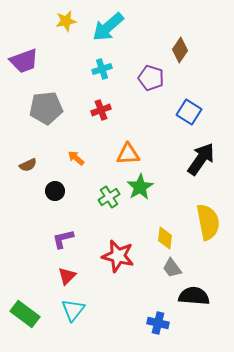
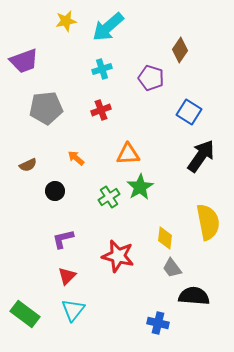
black arrow: moved 3 px up
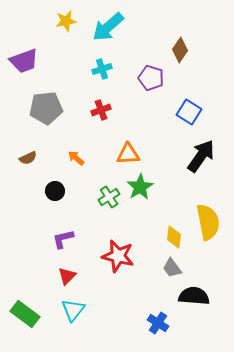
brown semicircle: moved 7 px up
yellow diamond: moved 9 px right, 1 px up
blue cross: rotated 20 degrees clockwise
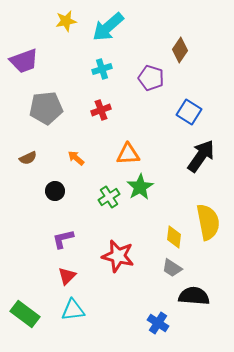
gray trapezoid: rotated 20 degrees counterclockwise
cyan triangle: rotated 45 degrees clockwise
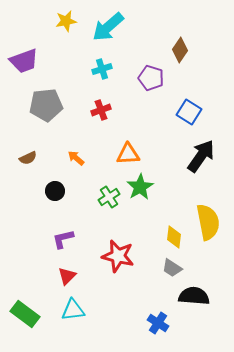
gray pentagon: moved 3 px up
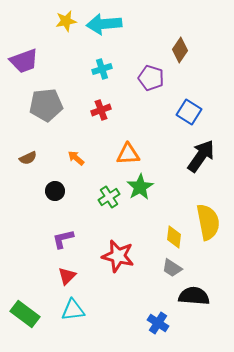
cyan arrow: moved 4 px left, 3 px up; rotated 36 degrees clockwise
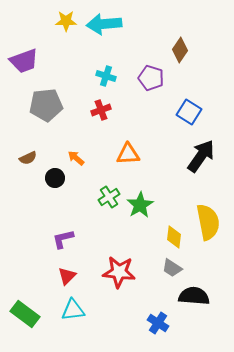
yellow star: rotated 10 degrees clockwise
cyan cross: moved 4 px right, 7 px down; rotated 36 degrees clockwise
green star: moved 18 px down
black circle: moved 13 px up
red star: moved 1 px right, 16 px down; rotated 8 degrees counterclockwise
